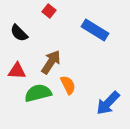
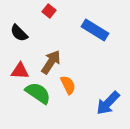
red triangle: moved 3 px right
green semicircle: rotated 48 degrees clockwise
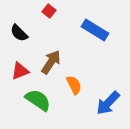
red triangle: rotated 24 degrees counterclockwise
orange semicircle: moved 6 px right
green semicircle: moved 7 px down
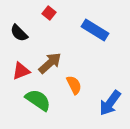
red square: moved 2 px down
brown arrow: moved 1 px left, 1 px down; rotated 15 degrees clockwise
red triangle: moved 1 px right
blue arrow: moved 2 px right; rotated 8 degrees counterclockwise
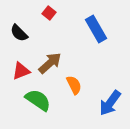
blue rectangle: moved 1 px right, 1 px up; rotated 28 degrees clockwise
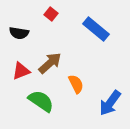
red square: moved 2 px right, 1 px down
blue rectangle: rotated 20 degrees counterclockwise
black semicircle: rotated 36 degrees counterclockwise
orange semicircle: moved 2 px right, 1 px up
green semicircle: moved 3 px right, 1 px down
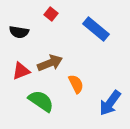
black semicircle: moved 1 px up
brown arrow: rotated 20 degrees clockwise
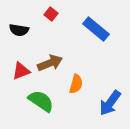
black semicircle: moved 2 px up
orange semicircle: rotated 42 degrees clockwise
